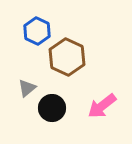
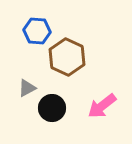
blue hexagon: rotated 20 degrees counterclockwise
gray triangle: rotated 12 degrees clockwise
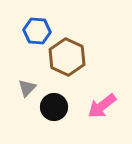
gray triangle: rotated 18 degrees counterclockwise
black circle: moved 2 px right, 1 px up
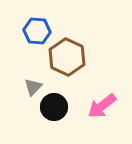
gray triangle: moved 6 px right, 1 px up
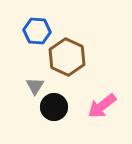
gray triangle: moved 2 px right, 1 px up; rotated 12 degrees counterclockwise
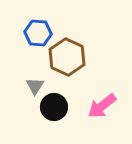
blue hexagon: moved 1 px right, 2 px down
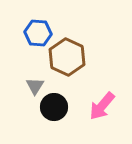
pink arrow: rotated 12 degrees counterclockwise
